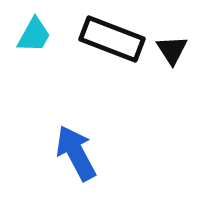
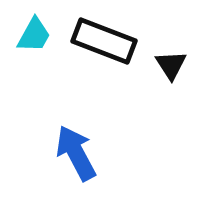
black rectangle: moved 8 px left, 2 px down
black triangle: moved 1 px left, 15 px down
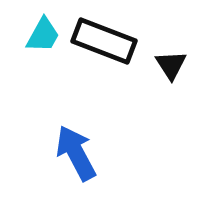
cyan trapezoid: moved 9 px right
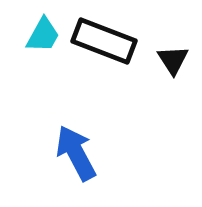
black triangle: moved 2 px right, 5 px up
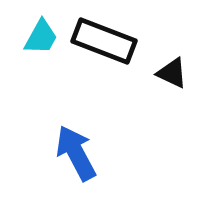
cyan trapezoid: moved 2 px left, 2 px down
black triangle: moved 1 px left, 13 px down; rotated 32 degrees counterclockwise
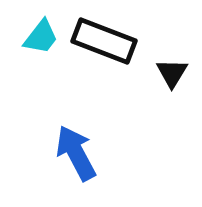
cyan trapezoid: rotated 9 degrees clockwise
black triangle: rotated 36 degrees clockwise
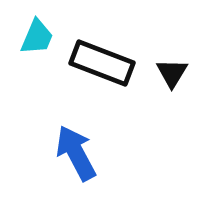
cyan trapezoid: moved 4 px left; rotated 15 degrees counterclockwise
black rectangle: moved 2 px left, 22 px down
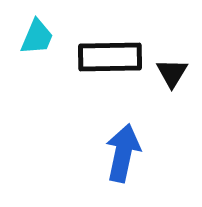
black rectangle: moved 8 px right, 6 px up; rotated 22 degrees counterclockwise
blue arrow: moved 47 px right; rotated 40 degrees clockwise
